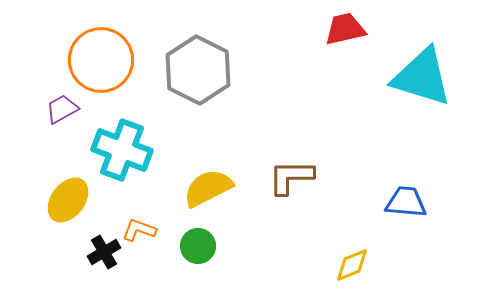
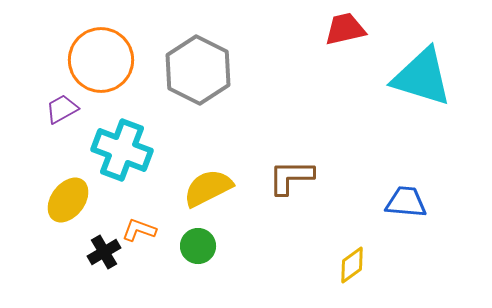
yellow diamond: rotated 15 degrees counterclockwise
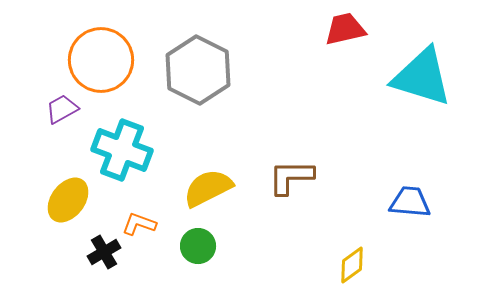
blue trapezoid: moved 4 px right
orange L-shape: moved 6 px up
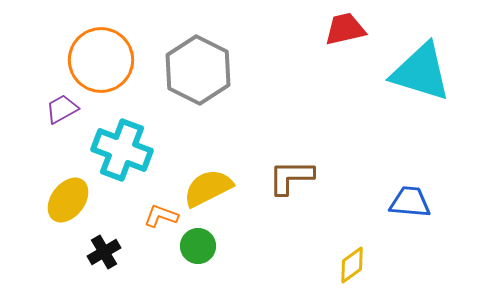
cyan triangle: moved 1 px left, 5 px up
orange L-shape: moved 22 px right, 8 px up
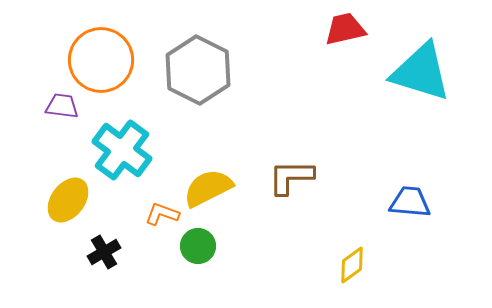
purple trapezoid: moved 3 px up; rotated 36 degrees clockwise
cyan cross: rotated 16 degrees clockwise
orange L-shape: moved 1 px right, 2 px up
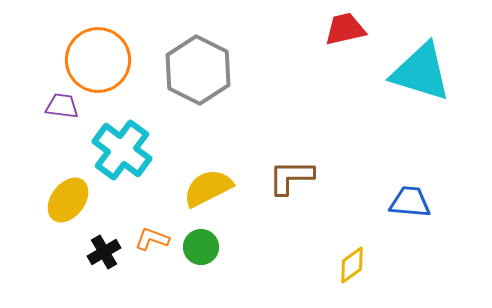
orange circle: moved 3 px left
orange L-shape: moved 10 px left, 25 px down
green circle: moved 3 px right, 1 px down
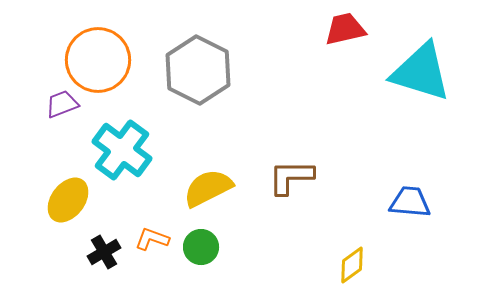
purple trapezoid: moved 2 px up; rotated 28 degrees counterclockwise
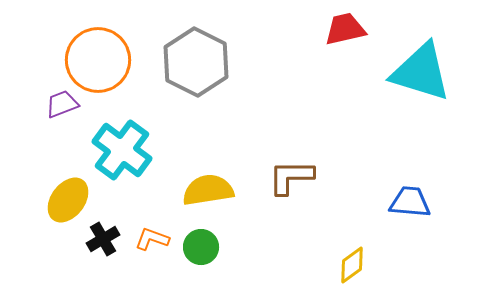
gray hexagon: moved 2 px left, 8 px up
yellow semicircle: moved 2 px down; rotated 18 degrees clockwise
black cross: moved 1 px left, 13 px up
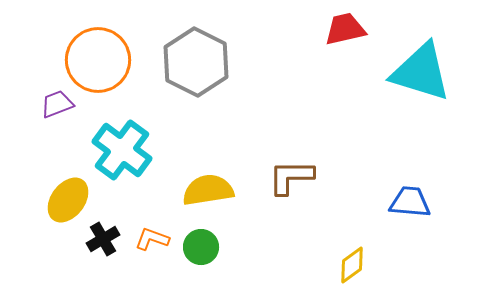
purple trapezoid: moved 5 px left
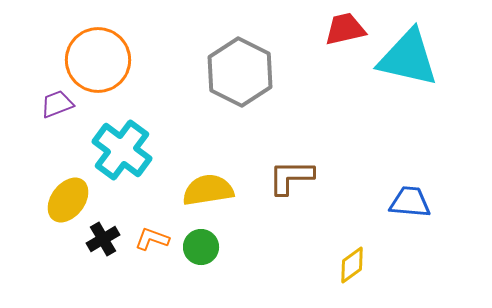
gray hexagon: moved 44 px right, 10 px down
cyan triangle: moved 13 px left, 14 px up; rotated 4 degrees counterclockwise
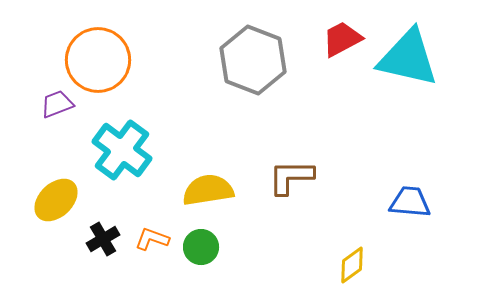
red trapezoid: moved 3 px left, 10 px down; rotated 15 degrees counterclockwise
gray hexagon: moved 13 px right, 12 px up; rotated 6 degrees counterclockwise
yellow ellipse: moved 12 px left; rotated 9 degrees clockwise
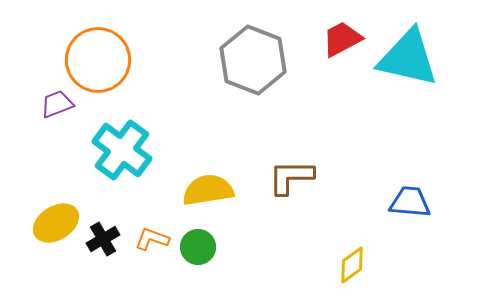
yellow ellipse: moved 23 px down; rotated 12 degrees clockwise
green circle: moved 3 px left
